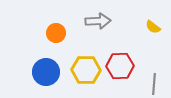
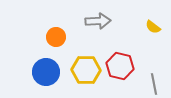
orange circle: moved 4 px down
red hexagon: rotated 16 degrees clockwise
gray line: rotated 15 degrees counterclockwise
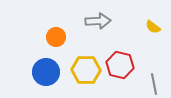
red hexagon: moved 1 px up
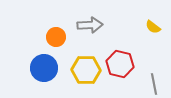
gray arrow: moved 8 px left, 4 px down
red hexagon: moved 1 px up
blue circle: moved 2 px left, 4 px up
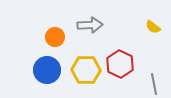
orange circle: moved 1 px left
red hexagon: rotated 12 degrees clockwise
blue circle: moved 3 px right, 2 px down
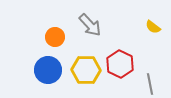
gray arrow: rotated 50 degrees clockwise
blue circle: moved 1 px right
gray line: moved 4 px left
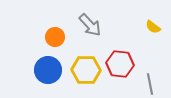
red hexagon: rotated 20 degrees counterclockwise
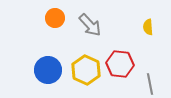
yellow semicircle: moved 5 px left; rotated 49 degrees clockwise
orange circle: moved 19 px up
yellow hexagon: rotated 24 degrees clockwise
